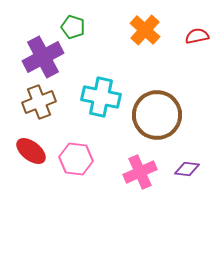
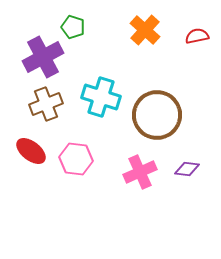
cyan cross: rotated 6 degrees clockwise
brown cross: moved 7 px right, 2 px down
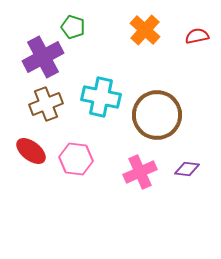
cyan cross: rotated 6 degrees counterclockwise
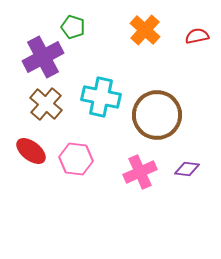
brown cross: rotated 28 degrees counterclockwise
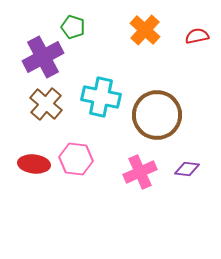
red ellipse: moved 3 px right, 13 px down; rotated 32 degrees counterclockwise
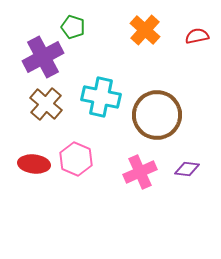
pink hexagon: rotated 16 degrees clockwise
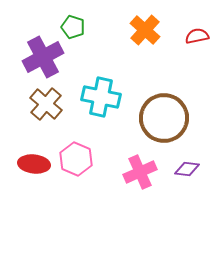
brown circle: moved 7 px right, 3 px down
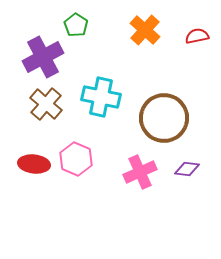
green pentagon: moved 3 px right, 2 px up; rotated 15 degrees clockwise
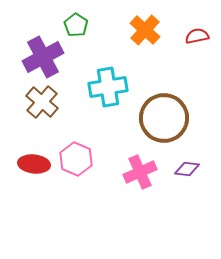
cyan cross: moved 7 px right, 10 px up; rotated 21 degrees counterclockwise
brown cross: moved 4 px left, 2 px up
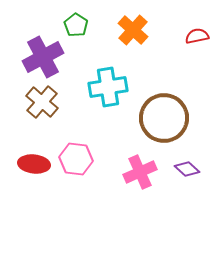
orange cross: moved 12 px left
pink hexagon: rotated 16 degrees counterclockwise
purple diamond: rotated 35 degrees clockwise
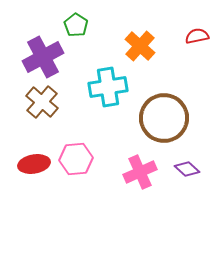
orange cross: moved 7 px right, 16 px down
pink hexagon: rotated 12 degrees counterclockwise
red ellipse: rotated 16 degrees counterclockwise
